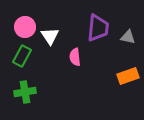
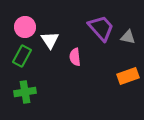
purple trapezoid: moved 3 px right; rotated 48 degrees counterclockwise
white triangle: moved 4 px down
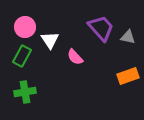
pink semicircle: rotated 36 degrees counterclockwise
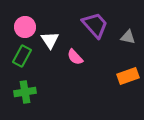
purple trapezoid: moved 6 px left, 3 px up
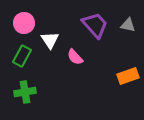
pink circle: moved 1 px left, 4 px up
gray triangle: moved 12 px up
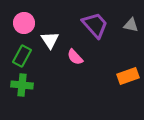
gray triangle: moved 3 px right
green cross: moved 3 px left, 7 px up; rotated 15 degrees clockwise
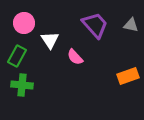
green rectangle: moved 5 px left
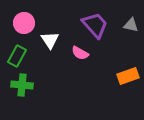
pink semicircle: moved 5 px right, 4 px up; rotated 18 degrees counterclockwise
